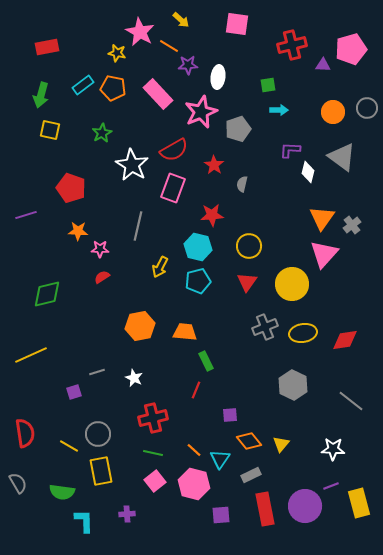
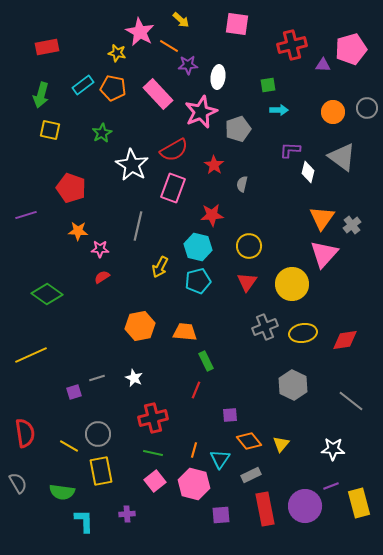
green diamond at (47, 294): rotated 48 degrees clockwise
gray line at (97, 372): moved 6 px down
orange line at (194, 450): rotated 63 degrees clockwise
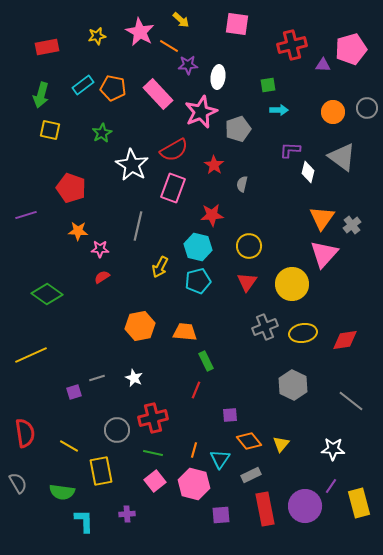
yellow star at (117, 53): moved 20 px left, 17 px up; rotated 24 degrees counterclockwise
gray circle at (98, 434): moved 19 px right, 4 px up
purple line at (331, 486): rotated 35 degrees counterclockwise
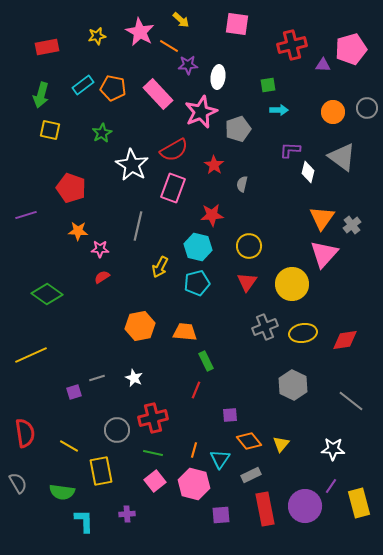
cyan pentagon at (198, 281): moved 1 px left, 2 px down
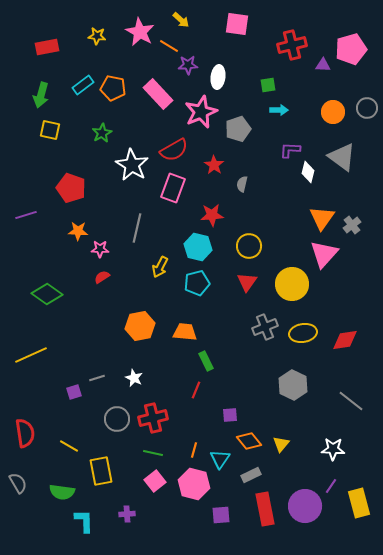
yellow star at (97, 36): rotated 18 degrees clockwise
gray line at (138, 226): moved 1 px left, 2 px down
gray circle at (117, 430): moved 11 px up
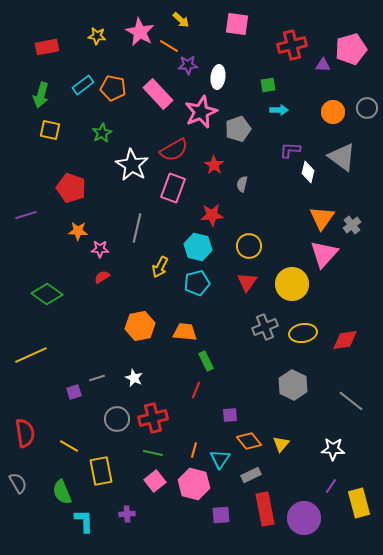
green semicircle at (62, 492): rotated 60 degrees clockwise
purple circle at (305, 506): moved 1 px left, 12 px down
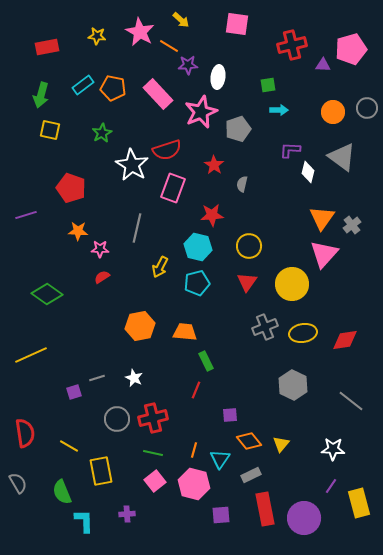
red semicircle at (174, 150): moved 7 px left; rotated 12 degrees clockwise
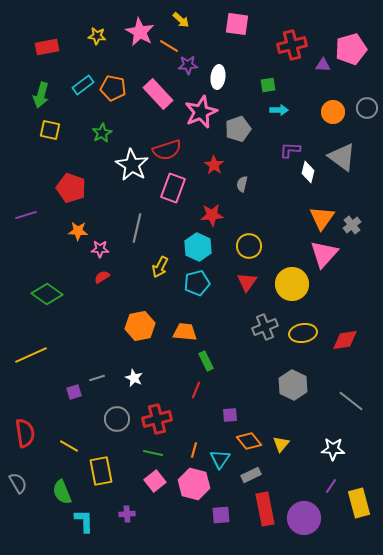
cyan hexagon at (198, 247): rotated 12 degrees clockwise
red cross at (153, 418): moved 4 px right, 1 px down
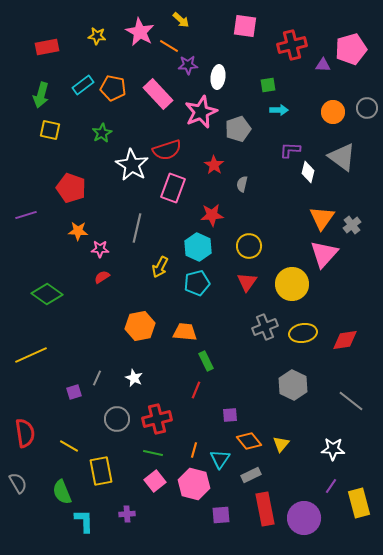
pink square at (237, 24): moved 8 px right, 2 px down
gray line at (97, 378): rotated 49 degrees counterclockwise
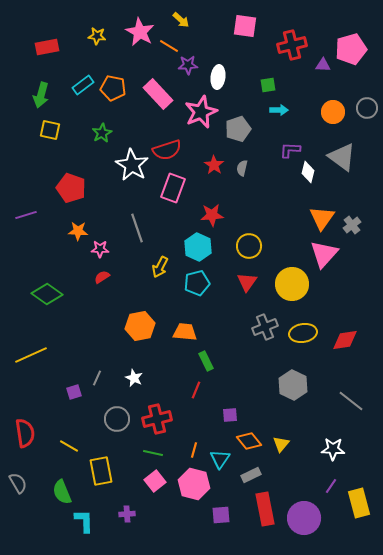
gray semicircle at (242, 184): moved 16 px up
gray line at (137, 228): rotated 32 degrees counterclockwise
